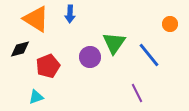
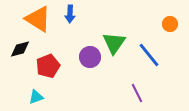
orange triangle: moved 2 px right
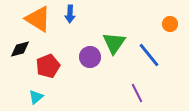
cyan triangle: rotated 21 degrees counterclockwise
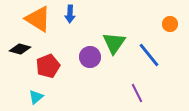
black diamond: rotated 30 degrees clockwise
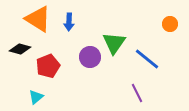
blue arrow: moved 1 px left, 8 px down
blue line: moved 2 px left, 4 px down; rotated 12 degrees counterclockwise
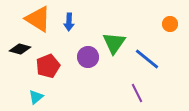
purple circle: moved 2 px left
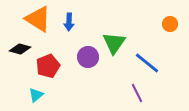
blue line: moved 4 px down
cyan triangle: moved 2 px up
